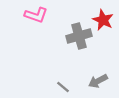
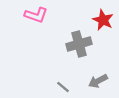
gray cross: moved 8 px down
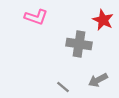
pink L-shape: moved 2 px down
gray cross: rotated 25 degrees clockwise
gray arrow: moved 1 px up
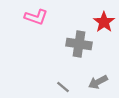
red star: moved 1 px right, 2 px down; rotated 10 degrees clockwise
gray arrow: moved 2 px down
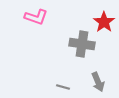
gray cross: moved 3 px right
gray arrow: rotated 84 degrees counterclockwise
gray line: rotated 24 degrees counterclockwise
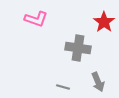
pink L-shape: moved 2 px down
gray cross: moved 4 px left, 4 px down
